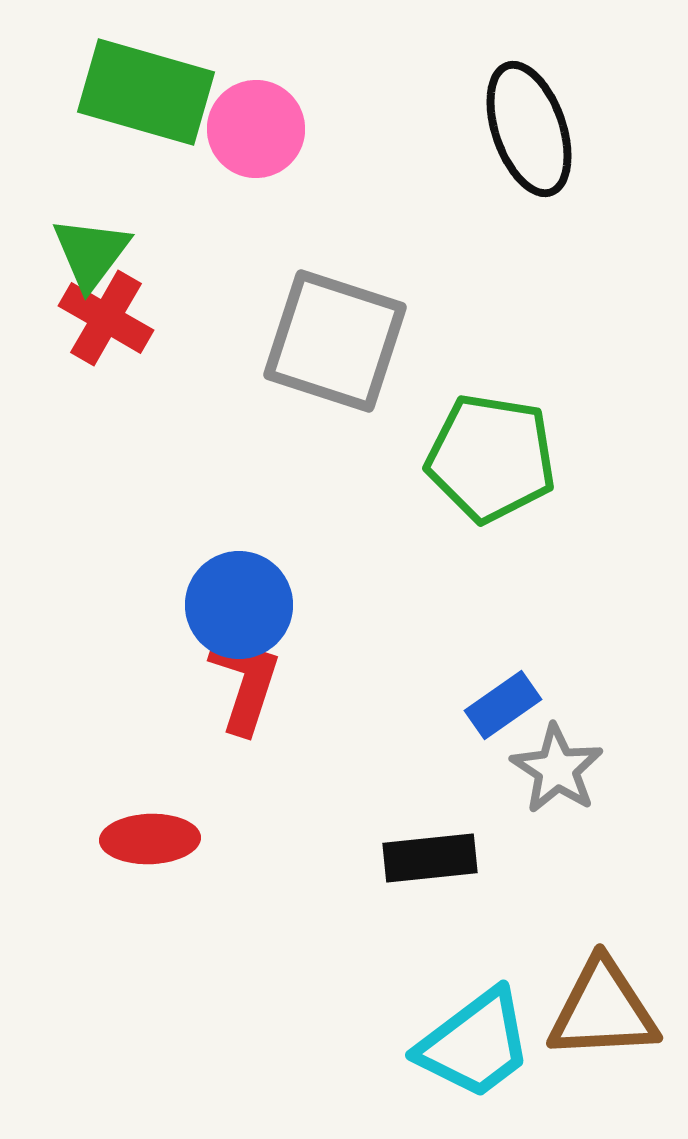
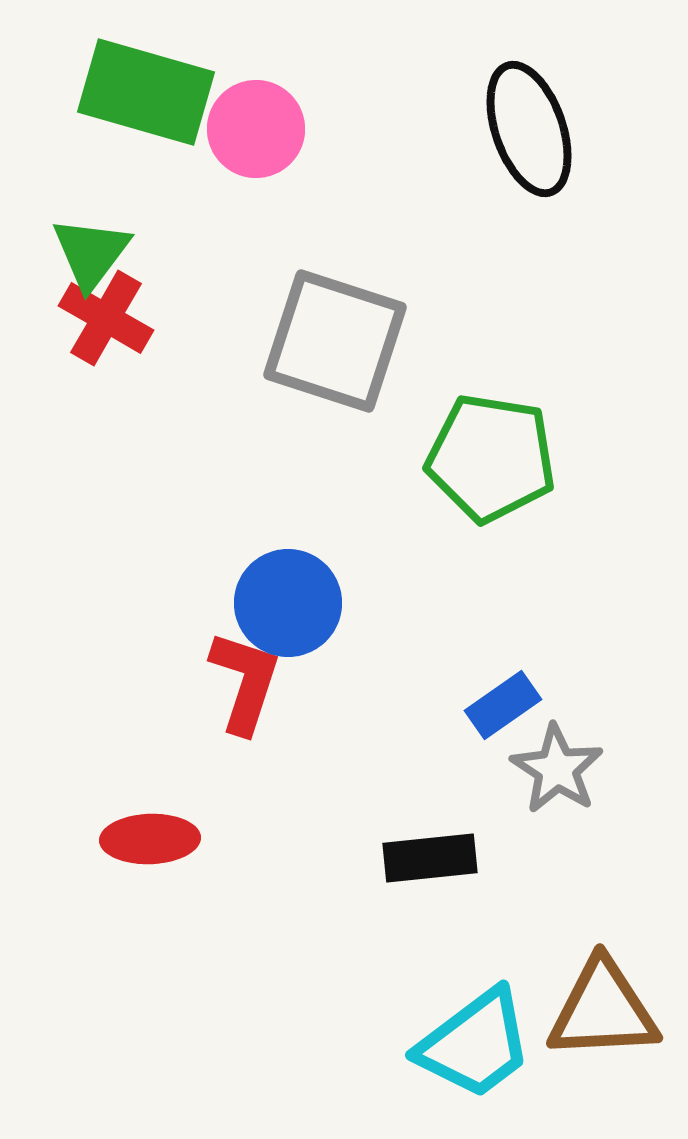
blue circle: moved 49 px right, 2 px up
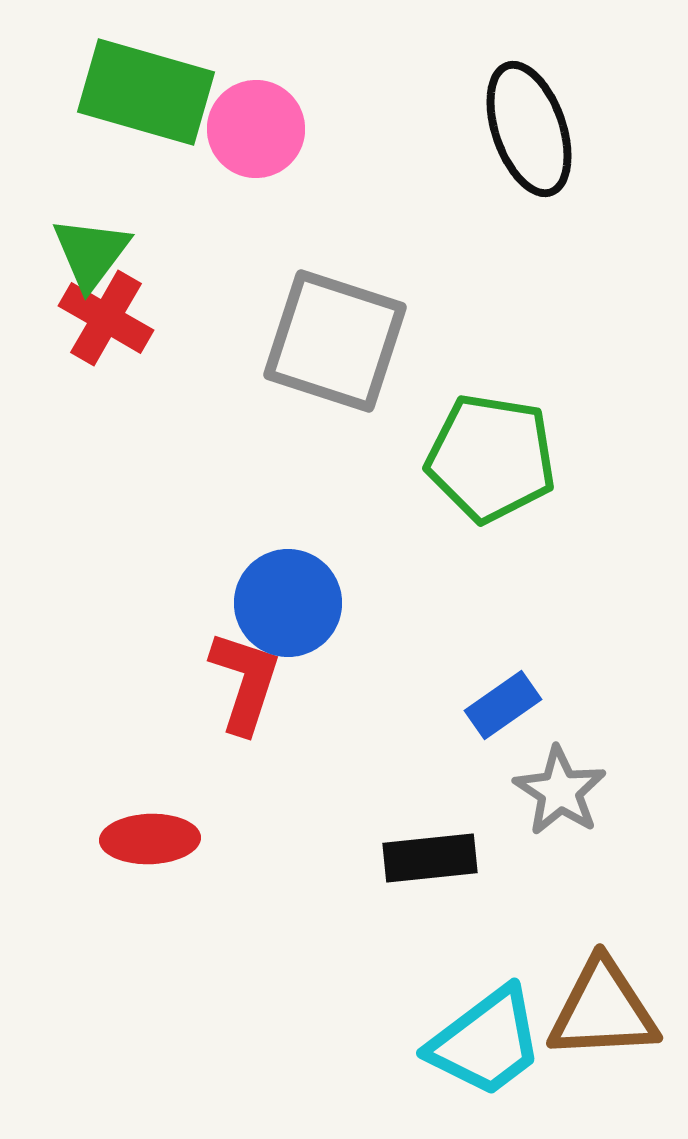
gray star: moved 3 px right, 22 px down
cyan trapezoid: moved 11 px right, 2 px up
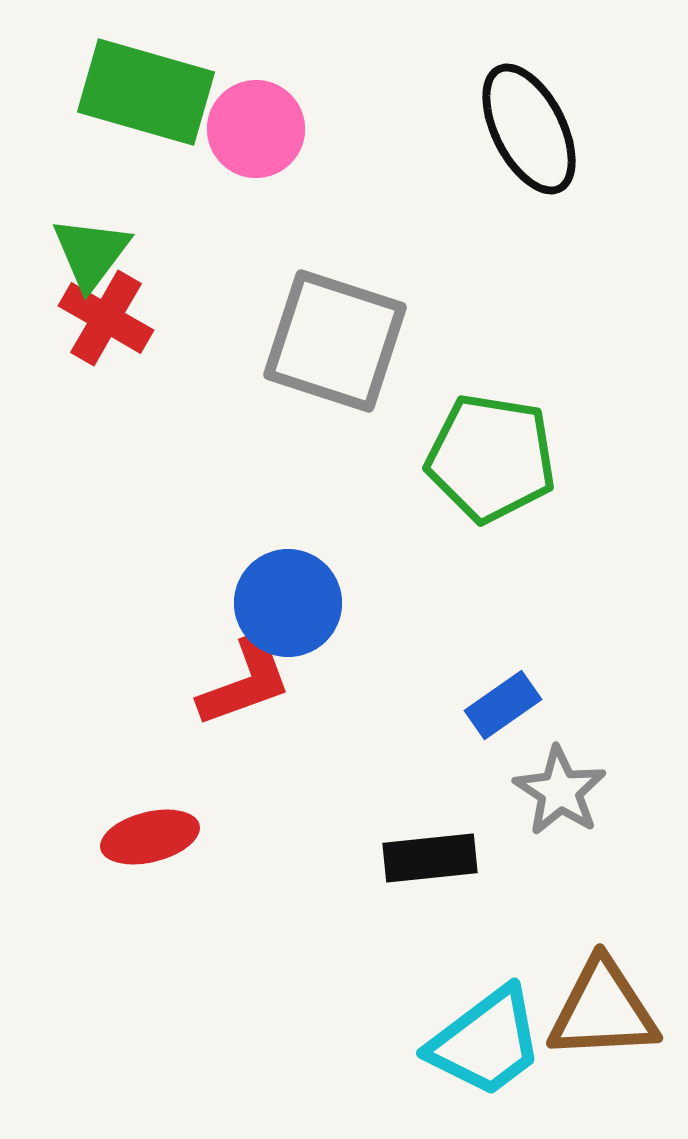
black ellipse: rotated 8 degrees counterclockwise
red L-shape: rotated 52 degrees clockwise
red ellipse: moved 2 px up; rotated 12 degrees counterclockwise
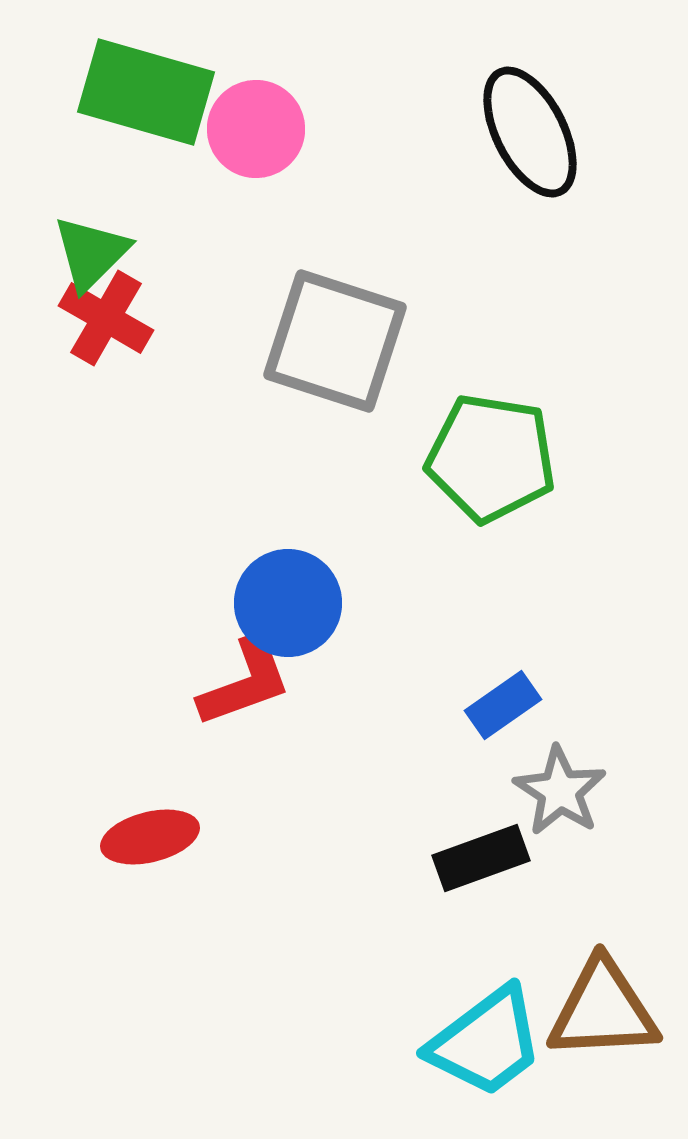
black ellipse: moved 1 px right, 3 px down
green triangle: rotated 8 degrees clockwise
black rectangle: moved 51 px right; rotated 14 degrees counterclockwise
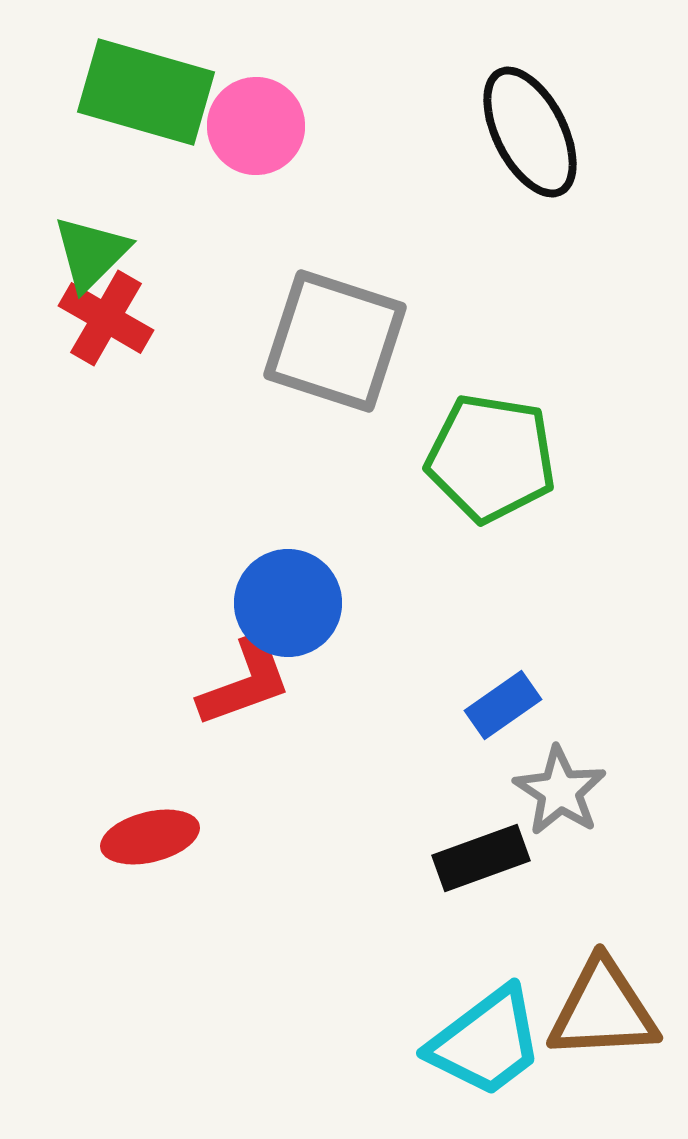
pink circle: moved 3 px up
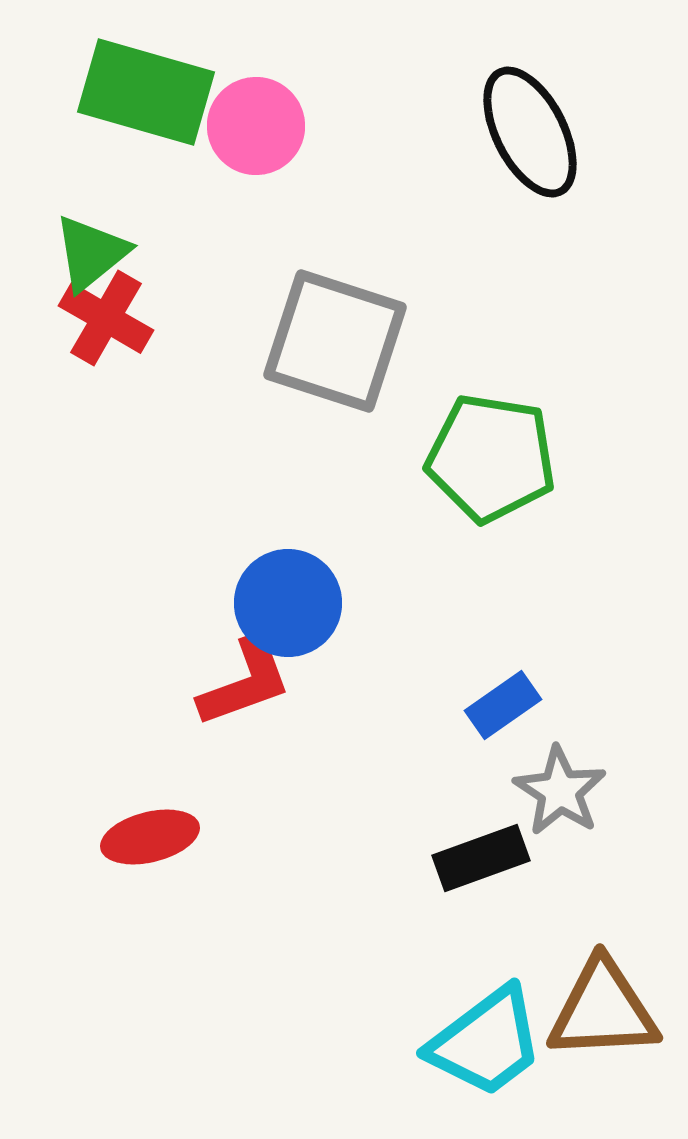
green triangle: rotated 6 degrees clockwise
